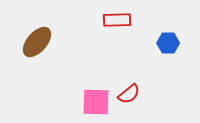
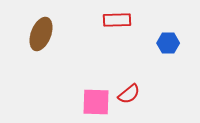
brown ellipse: moved 4 px right, 8 px up; rotated 20 degrees counterclockwise
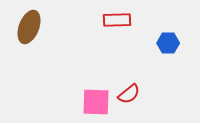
brown ellipse: moved 12 px left, 7 px up
